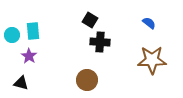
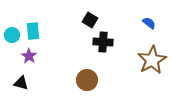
black cross: moved 3 px right
brown star: rotated 28 degrees counterclockwise
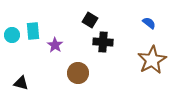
purple star: moved 26 px right, 11 px up
brown circle: moved 9 px left, 7 px up
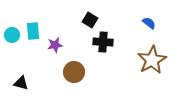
purple star: rotated 28 degrees clockwise
brown circle: moved 4 px left, 1 px up
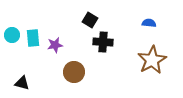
blue semicircle: rotated 32 degrees counterclockwise
cyan rectangle: moved 7 px down
black triangle: moved 1 px right
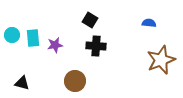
black cross: moved 7 px left, 4 px down
brown star: moved 9 px right; rotated 8 degrees clockwise
brown circle: moved 1 px right, 9 px down
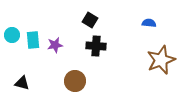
cyan rectangle: moved 2 px down
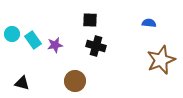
black square: rotated 28 degrees counterclockwise
cyan circle: moved 1 px up
cyan rectangle: rotated 30 degrees counterclockwise
black cross: rotated 12 degrees clockwise
